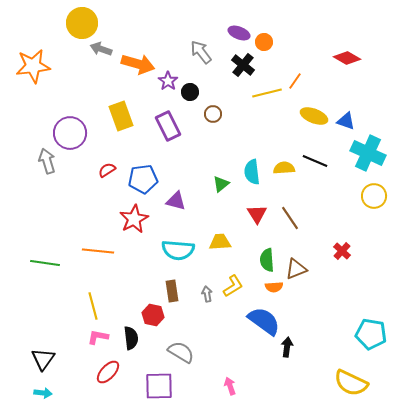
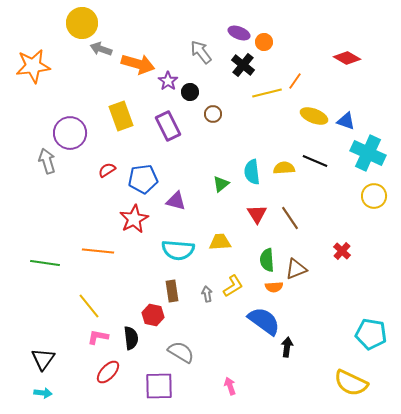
yellow line at (93, 306): moved 4 px left; rotated 24 degrees counterclockwise
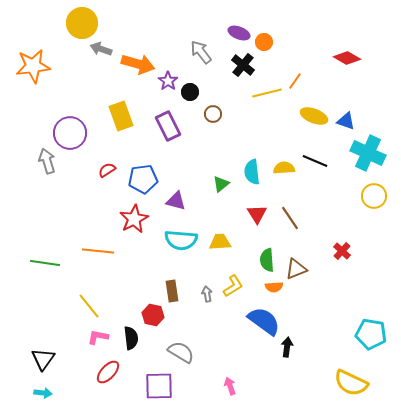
cyan semicircle at (178, 250): moved 3 px right, 10 px up
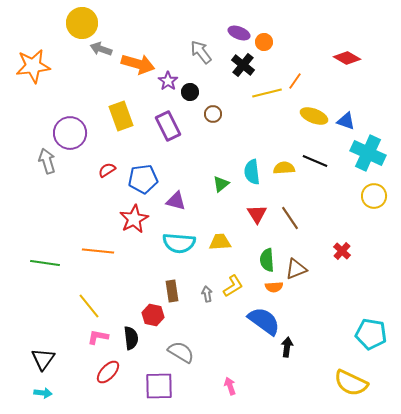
cyan semicircle at (181, 240): moved 2 px left, 3 px down
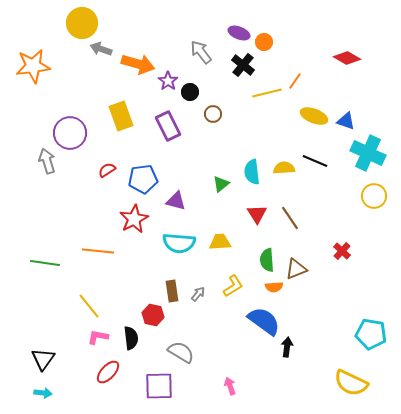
gray arrow at (207, 294): moved 9 px left; rotated 49 degrees clockwise
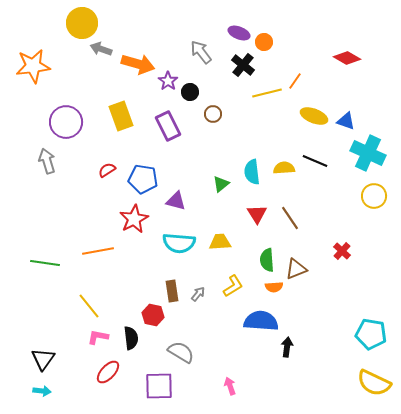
purple circle at (70, 133): moved 4 px left, 11 px up
blue pentagon at (143, 179): rotated 16 degrees clockwise
orange line at (98, 251): rotated 16 degrees counterclockwise
blue semicircle at (264, 321): moved 3 px left; rotated 32 degrees counterclockwise
yellow semicircle at (351, 383): moved 23 px right
cyan arrow at (43, 393): moved 1 px left, 2 px up
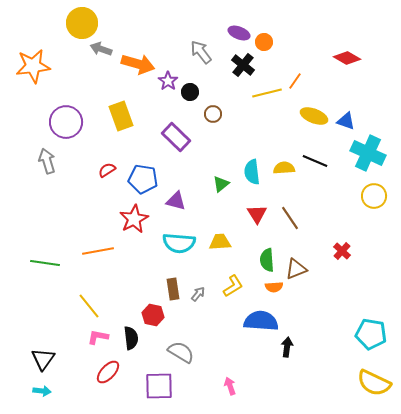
purple rectangle at (168, 126): moved 8 px right, 11 px down; rotated 20 degrees counterclockwise
brown rectangle at (172, 291): moved 1 px right, 2 px up
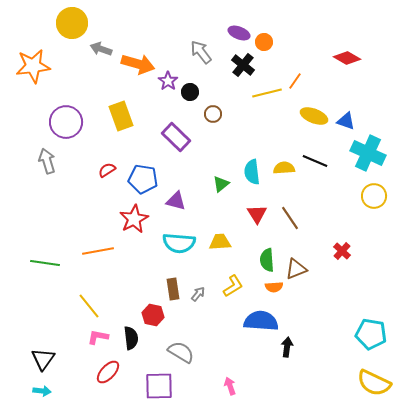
yellow circle at (82, 23): moved 10 px left
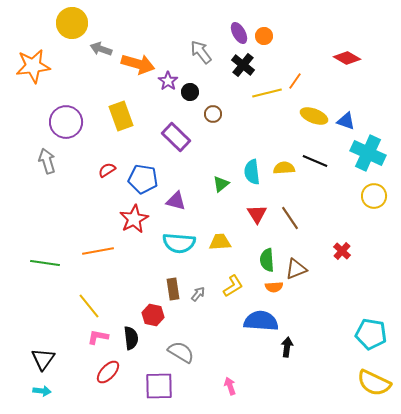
purple ellipse at (239, 33): rotated 40 degrees clockwise
orange circle at (264, 42): moved 6 px up
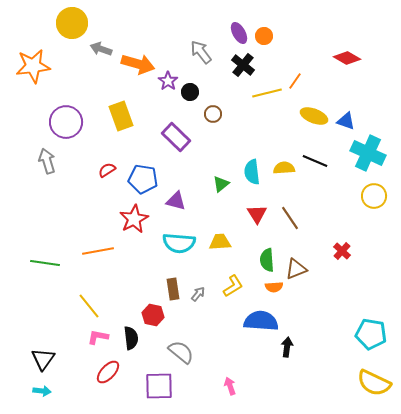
gray semicircle at (181, 352): rotated 8 degrees clockwise
